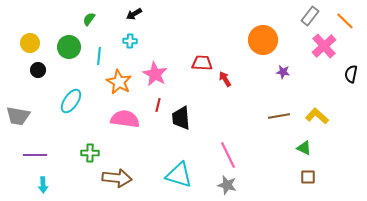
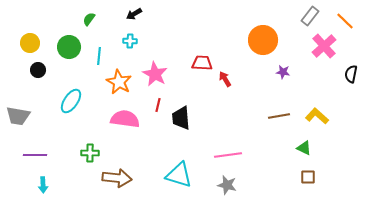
pink line: rotated 72 degrees counterclockwise
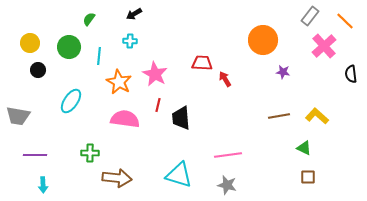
black semicircle: rotated 18 degrees counterclockwise
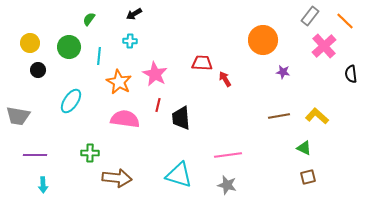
brown square: rotated 14 degrees counterclockwise
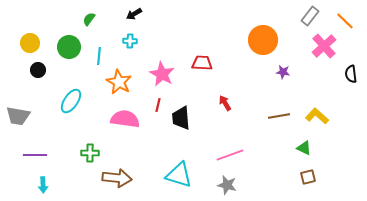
pink star: moved 7 px right
red arrow: moved 24 px down
pink line: moved 2 px right; rotated 12 degrees counterclockwise
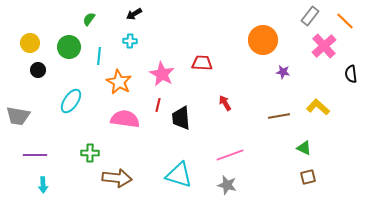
yellow L-shape: moved 1 px right, 9 px up
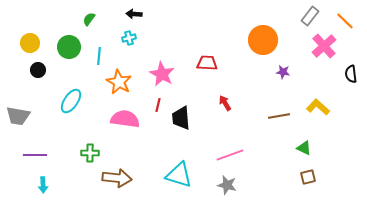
black arrow: rotated 35 degrees clockwise
cyan cross: moved 1 px left, 3 px up; rotated 16 degrees counterclockwise
red trapezoid: moved 5 px right
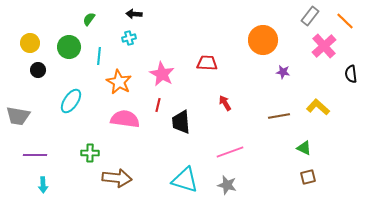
black trapezoid: moved 4 px down
pink line: moved 3 px up
cyan triangle: moved 6 px right, 5 px down
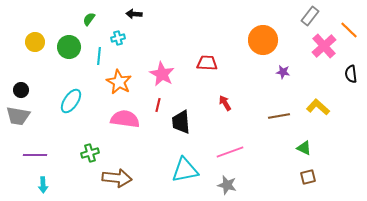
orange line: moved 4 px right, 9 px down
cyan cross: moved 11 px left
yellow circle: moved 5 px right, 1 px up
black circle: moved 17 px left, 20 px down
green cross: rotated 18 degrees counterclockwise
cyan triangle: moved 10 px up; rotated 28 degrees counterclockwise
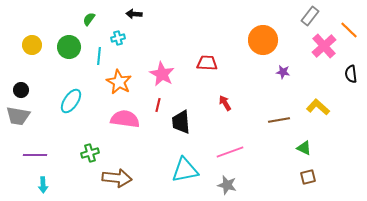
yellow circle: moved 3 px left, 3 px down
brown line: moved 4 px down
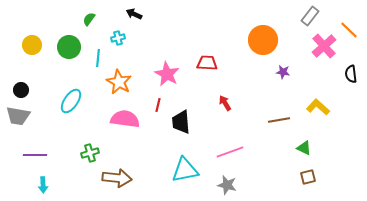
black arrow: rotated 21 degrees clockwise
cyan line: moved 1 px left, 2 px down
pink star: moved 5 px right
